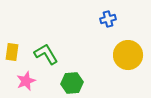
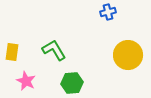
blue cross: moved 7 px up
green L-shape: moved 8 px right, 4 px up
pink star: rotated 24 degrees counterclockwise
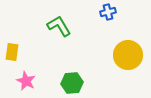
green L-shape: moved 5 px right, 24 px up
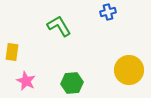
yellow circle: moved 1 px right, 15 px down
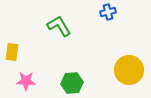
pink star: rotated 24 degrees counterclockwise
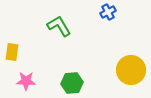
blue cross: rotated 14 degrees counterclockwise
yellow circle: moved 2 px right
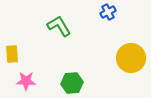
yellow rectangle: moved 2 px down; rotated 12 degrees counterclockwise
yellow circle: moved 12 px up
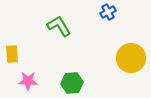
pink star: moved 2 px right
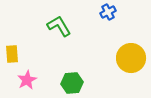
pink star: moved 1 px left, 1 px up; rotated 30 degrees counterclockwise
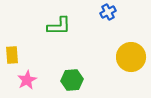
green L-shape: rotated 120 degrees clockwise
yellow rectangle: moved 1 px down
yellow circle: moved 1 px up
green hexagon: moved 3 px up
